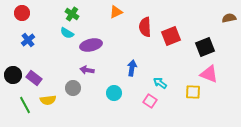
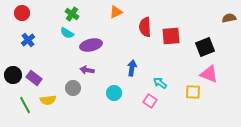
red square: rotated 18 degrees clockwise
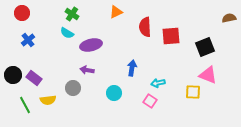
pink triangle: moved 1 px left, 1 px down
cyan arrow: moved 2 px left; rotated 48 degrees counterclockwise
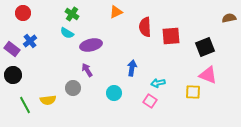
red circle: moved 1 px right
blue cross: moved 2 px right, 1 px down
purple arrow: rotated 48 degrees clockwise
purple rectangle: moved 22 px left, 29 px up
